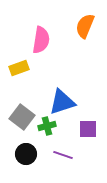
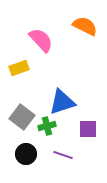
orange semicircle: rotated 95 degrees clockwise
pink semicircle: rotated 52 degrees counterclockwise
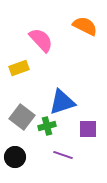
black circle: moved 11 px left, 3 px down
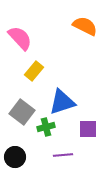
pink semicircle: moved 21 px left, 2 px up
yellow rectangle: moved 15 px right, 3 px down; rotated 30 degrees counterclockwise
gray square: moved 5 px up
green cross: moved 1 px left, 1 px down
purple line: rotated 24 degrees counterclockwise
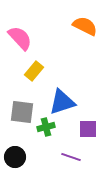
gray square: rotated 30 degrees counterclockwise
purple line: moved 8 px right, 2 px down; rotated 24 degrees clockwise
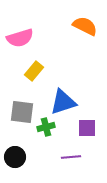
pink semicircle: rotated 116 degrees clockwise
blue triangle: moved 1 px right
purple square: moved 1 px left, 1 px up
purple line: rotated 24 degrees counterclockwise
